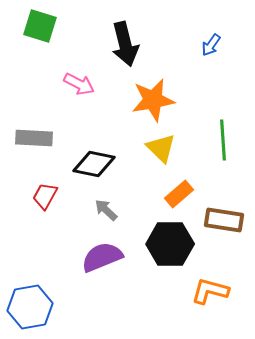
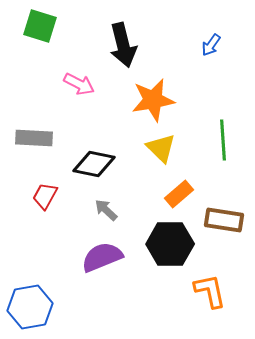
black arrow: moved 2 px left, 1 px down
orange L-shape: rotated 63 degrees clockwise
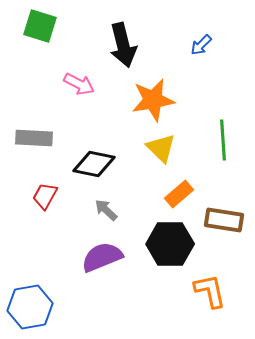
blue arrow: moved 10 px left; rotated 10 degrees clockwise
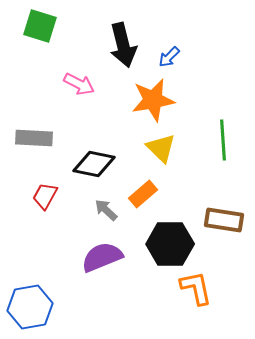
blue arrow: moved 32 px left, 12 px down
orange rectangle: moved 36 px left
orange L-shape: moved 14 px left, 3 px up
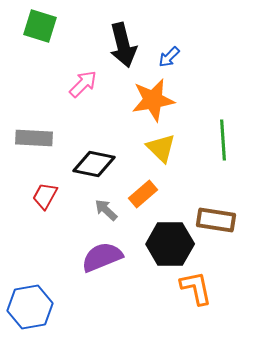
pink arrow: moved 4 px right; rotated 72 degrees counterclockwise
brown rectangle: moved 8 px left
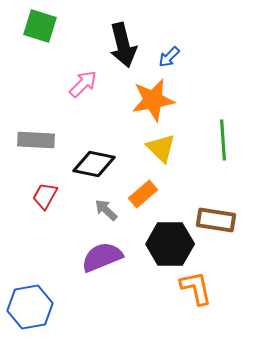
gray rectangle: moved 2 px right, 2 px down
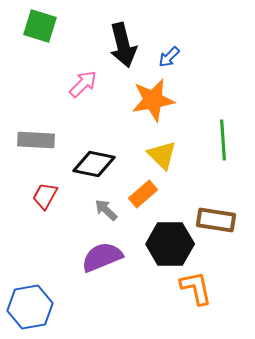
yellow triangle: moved 1 px right, 7 px down
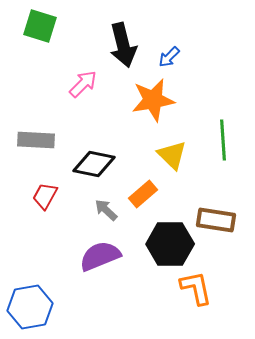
yellow triangle: moved 10 px right
purple semicircle: moved 2 px left, 1 px up
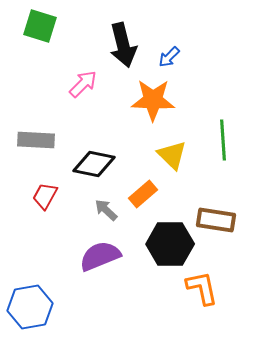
orange star: rotated 12 degrees clockwise
orange L-shape: moved 6 px right
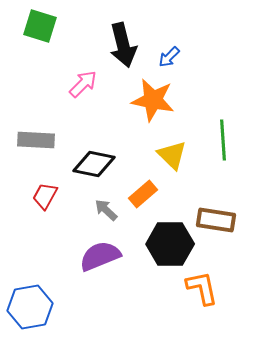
orange star: rotated 9 degrees clockwise
